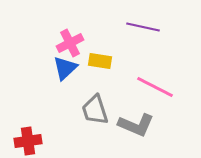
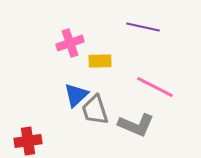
pink cross: rotated 8 degrees clockwise
yellow rectangle: rotated 10 degrees counterclockwise
blue triangle: moved 11 px right, 27 px down
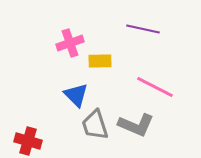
purple line: moved 2 px down
blue triangle: rotated 32 degrees counterclockwise
gray trapezoid: moved 15 px down
red cross: rotated 24 degrees clockwise
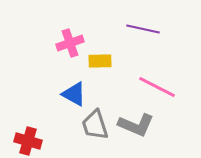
pink line: moved 2 px right
blue triangle: moved 2 px left, 1 px up; rotated 16 degrees counterclockwise
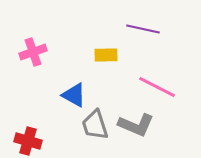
pink cross: moved 37 px left, 9 px down
yellow rectangle: moved 6 px right, 6 px up
blue triangle: moved 1 px down
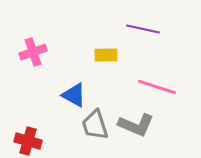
pink line: rotated 9 degrees counterclockwise
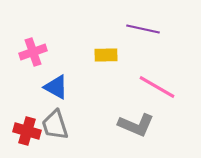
pink line: rotated 12 degrees clockwise
blue triangle: moved 18 px left, 8 px up
gray trapezoid: moved 40 px left
red cross: moved 1 px left, 10 px up
